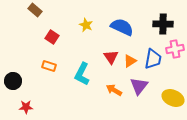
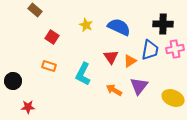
blue semicircle: moved 3 px left
blue trapezoid: moved 3 px left, 9 px up
cyan L-shape: moved 1 px right
red star: moved 2 px right
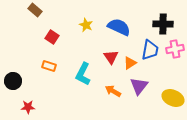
orange triangle: moved 2 px down
orange arrow: moved 1 px left, 1 px down
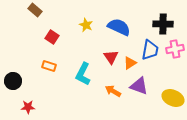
purple triangle: rotated 48 degrees counterclockwise
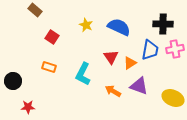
orange rectangle: moved 1 px down
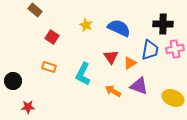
blue semicircle: moved 1 px down
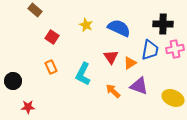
orange rectangle: moved 2 px right; rotated 48 degrees clockwise
orange arrow: rotated 14 degrees clockwise
